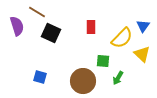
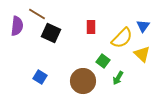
brown line: moved 2 px down
purple semicircle: rotated 24 degrees clockwise
green square: rotated 32 degrees clockwise
blue square: rotated 16 degrees clockwise
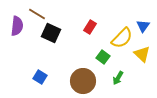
red rectangle: moved 1 px left; rotated 32 degrees clockwise
green square: moved 4 px up
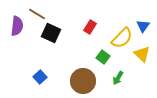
blue square: rotated 16 degrees clockwise
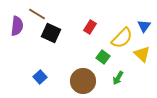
blue triangle: moved 1 px right
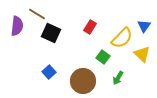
blue square: moved 9 px right, 5 px up
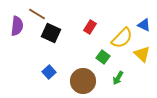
blue triangle: moved 1 px up; rotated 40 degrees counterclockwise
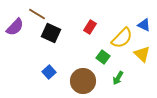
purple semicircle: moved 2 px left, 1 px down; rotated 36 degrees clockwise
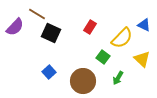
yellow triangle: moved 5 px down
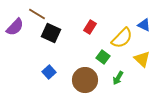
brown circle: moved 2 px right, 1 px up
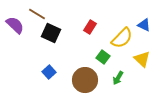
purple semicircle: moved 2 px up; rotated 90 degrees counterclockwise
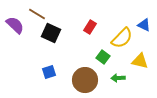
yellow triangle: moved 2 px left, 2 px down; rotated 30 degrees counterclockwise
blue square: rotated 24 degrees clockwise
green arrow: rotated 56 degrees clockwise
